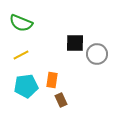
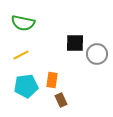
green semicircle: moved 2 px right; rotated 10 degrees counterclockwise
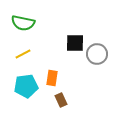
yellow line: moved 2 px right, 1 px up
orange rectangle: moved 2 px up
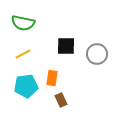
black square: moved 9 px left, 3 px down
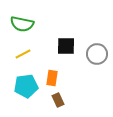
green semicircle: moved 1 px left, 1 px down
brown rectangle: moved 3 px left
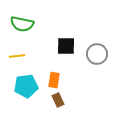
yellow line: moved 6 px left, 2 px down; rotated 21 degrees clockwise
orange rectangle: moved 2 px right, 2 px down
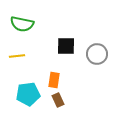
cyan pentagon: moved 2 px right, 8 px down
